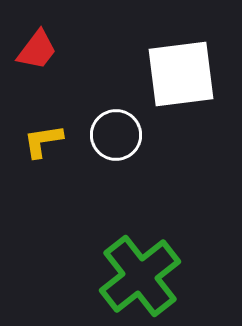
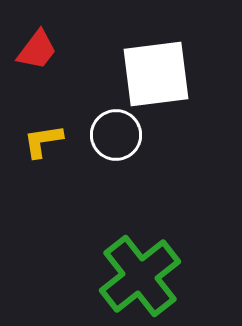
white square: moved 25 px left
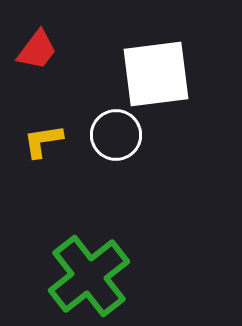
green cross: moved 51 px left
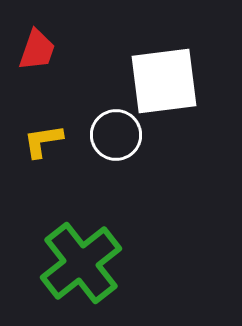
red trapezoid: rotated 18 degrees counterclockwise
white square: moved 8 px right, 7 px down
green cross: moved 8 px left, 13 px up
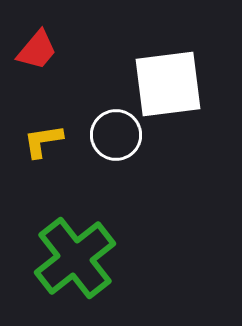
red trapezoid: rotated 21 degrees clockwise
white square: moved 4 px right, 3 px down
green cross: moved 6 px left, 5 px up
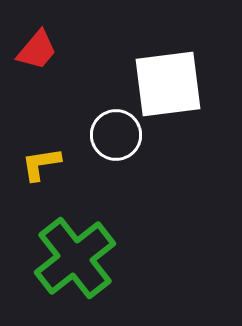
yellow L-shape: moved 2 px left, 23 px down
